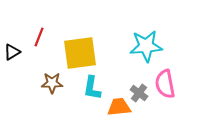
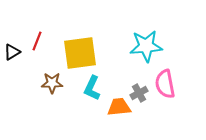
red line: moved 2 px left, 4 px down
cyan L-shape: rotated 15 degrees clockwise
gray cross: rotated 24 degrees clockwise
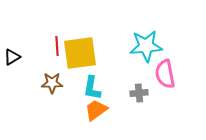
red line: moved 20 px right, 5 px down; rotated 24 degrees counterclockwise
black triangle: moved 5 px down
pink semicircle: moved 10 px up
cyan L-shape: rotated 15 degrees counterclockwise
gray cross: rotated 24 degrees clockwise
orange trapezoid: moved 23 px left, 3 px down; rotated 30 degrees counterclockwise
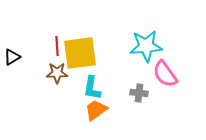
pink semicircle: rotated 24 degrees counterclockwise
brown star: moved 5 px right, 10 px up
gray cross: rotated 12 degrees clockwise
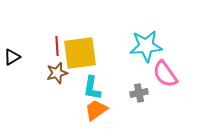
brown star: rotated 15 degrees counterclockwise
gray cross: rotated 18 degrees counterclockwise
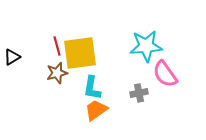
red line: rotated 12 degrees counterclockwise
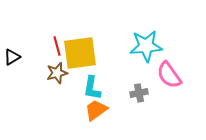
pink semicircle: moved 4 px right, 1 px down
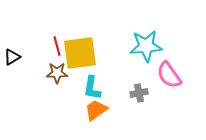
brown star: rotated 15 degrees clockwise
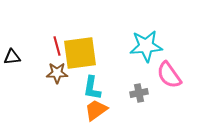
black triangle: rotated 24 degrees clockwise
